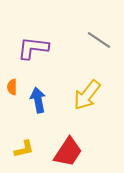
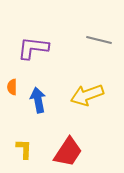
gray line: rotated 20 degrees counterclockwise
yellow arrow: rotated 32 degrees clockwise
yellow L-shape: rotated 75 degrees counterclockwise
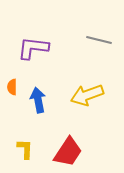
yellow L-shape: moved 1 px right
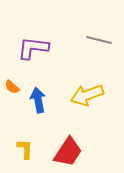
orange semicircle: rotated 49 degrees counterclockwise
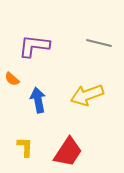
gray line: moved 3 px down
purple L-shape: moved 1 px right, 2 px up
orange semicircle: moved 8 px up
yellow L-shape: moved 2 px up
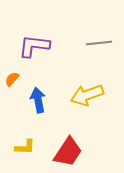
gray line: rotated 20 degrees counterclockwise
orange semicircle: rotated 91 degrees clockwise
yellow L-shape: rotated 90 degrees clockwise
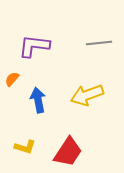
yellow L-shape: rotated 15 degrees clockwise
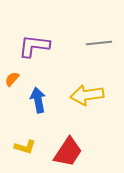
yellow arrow: rotated 12 degrees clockwise
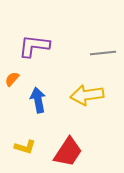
gray line: moved 4 px right, 10 px down
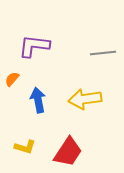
yellow arrow: moved 2 px left, 4 px down
